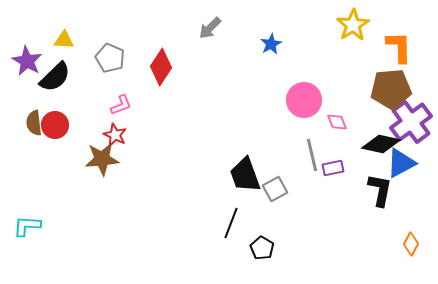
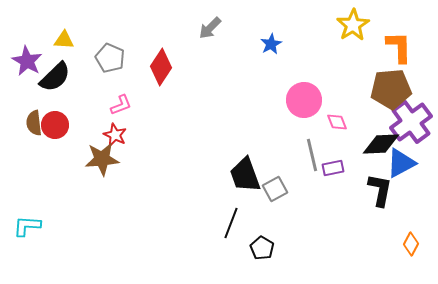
black diamond: rotated 15 degrees counterclockwise
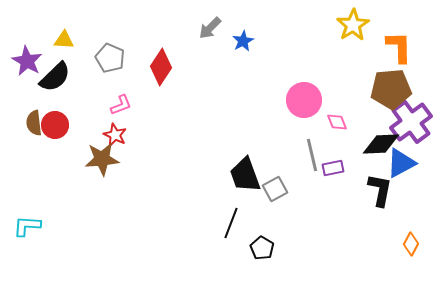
blue star: moved 28 px left, 3 px up
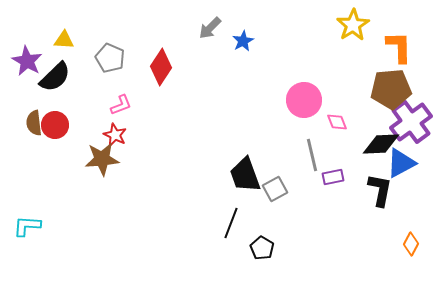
purple rectangle: moved 9 px down
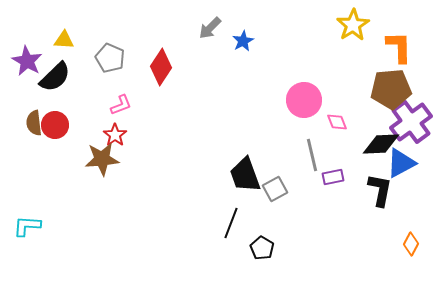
red star: rotated 10 degrees clockwise
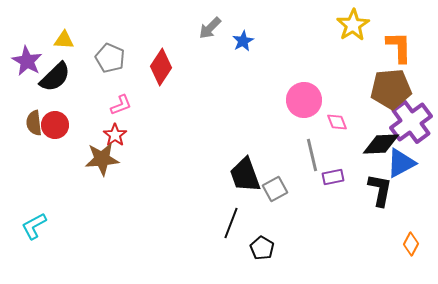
cyan L-shape: moved 7 px right; rotated 32 degrees counterclockwise
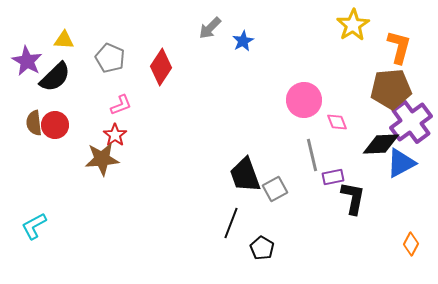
orange L-shape: rotated 16 degrees clockwise
black L-shape: moved 27 px left, 8 px down
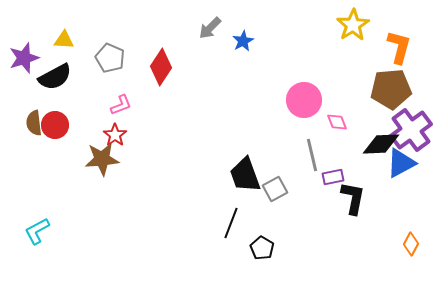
purple star: moved 3 px left, 3 px up; rotated 24 degrees clockwise
black semicircle: rotated 16 degrees clockwise
purple cross: moved 8 px down
cyan L-shape: moved 3 px right, 5 px down
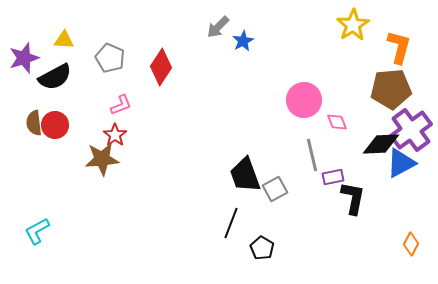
gray arrow: moved 8 px right, 1 px up
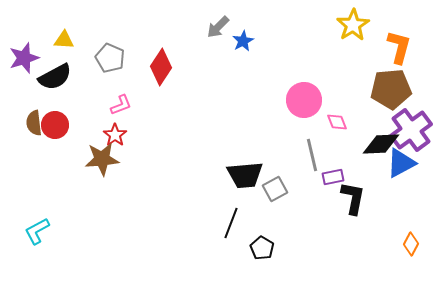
black trapezoid: rotated 75 degrees counterclockwise
